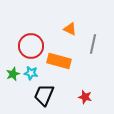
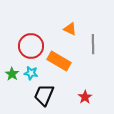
gray line: rotated 12 degrees counterclockwise
orange rectangle: rotated 15 degrees clockwise
green star: moved 1 px left; rotated 16 degrees counterclockwise
red star: rotated 24 degrees clockwise
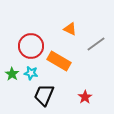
gray line: moved 3 px right; rotated 54 degrees clockwise
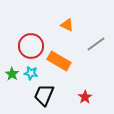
orange triangle: moved 3 px left, 4 px up
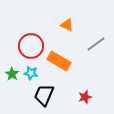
red star: rotated 16 degrees clockwise
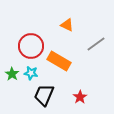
red star: moved 5 px left; rotated 16 degrees counterclockwise
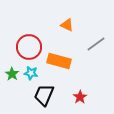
red circle: moved 2 px left, 1 px down
orange rectangle: rotated 15 degrees counterclockwise
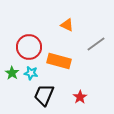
green star: moved 1 px up
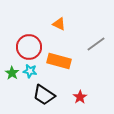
orange triangle: moved 8 px left, 1 px up
cyan star: moved 1 px left, 2 px up
black trapezoid: rotated 80 degrees counterclockwise
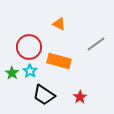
cyan star: rotated 24 degrees clockwise
